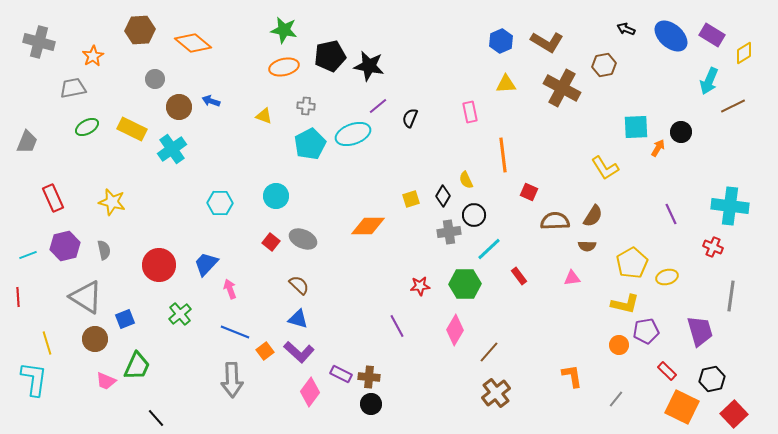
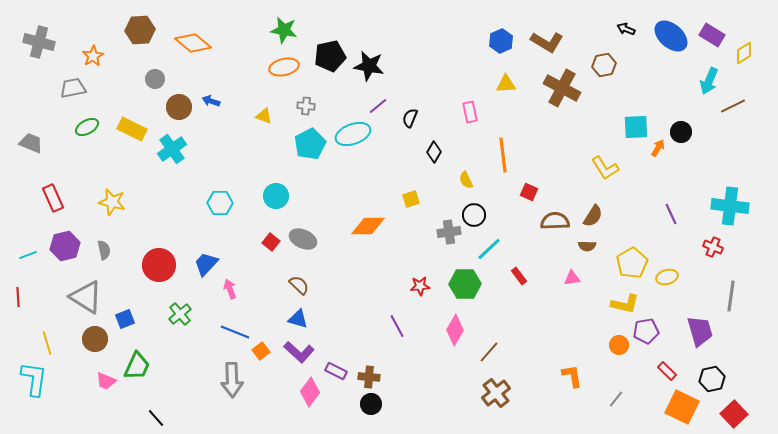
gray trapezoid at (27, 142): moved 4 px right, 1 px down; rotated 90 degrees counterclockwise
black diamond at (443, 196): moved 9 px left, 44 px up
orange square at (265, 351): moved 4 px left
purple rectangle at (341, 374): moved 5 px left, 3 px up
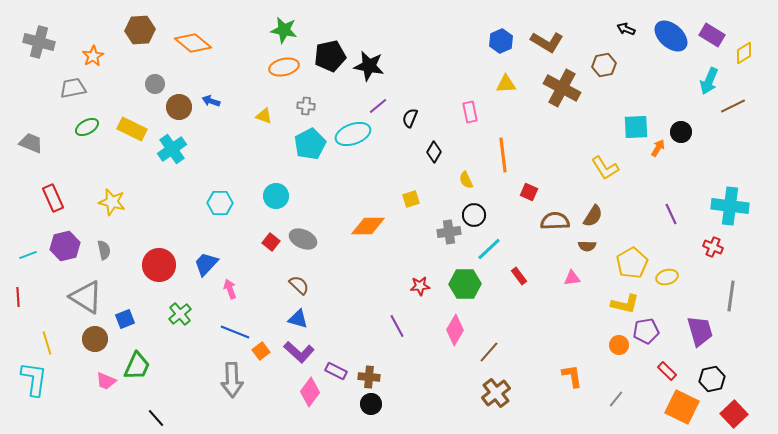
gray circle at (155, 79): moved 5 px down
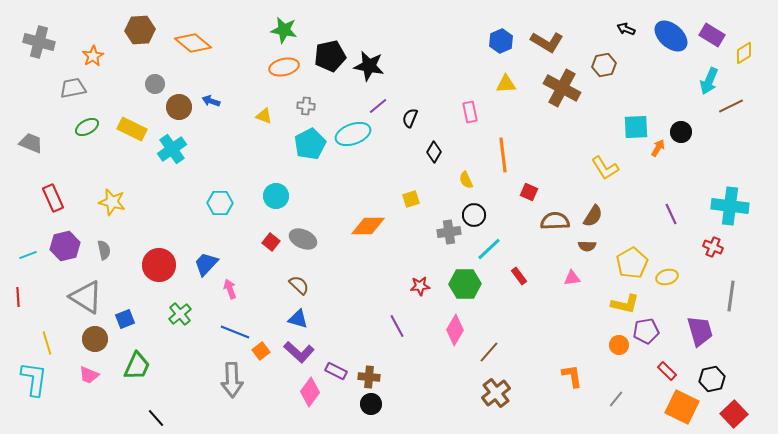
brown line at (733, 106): moved 2 px left
pink trapezoid at (106, 381): moved 17 px left, 6 px up
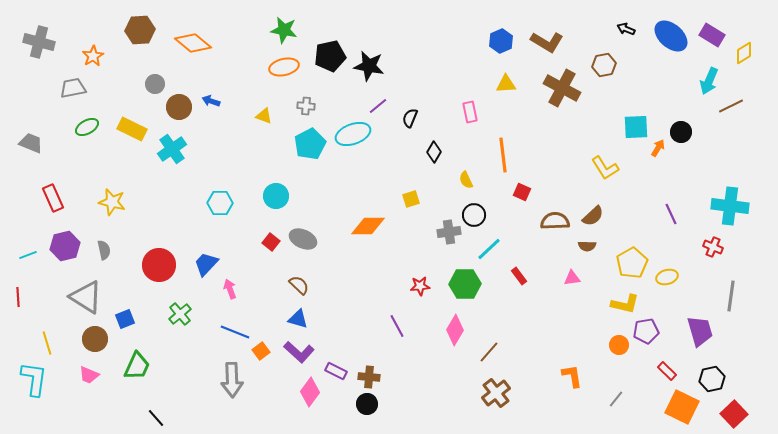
red square at (529, 192): moved 7 px left
brown semicircle at (593, 216): rotated 15 degrees clockwise
black circle at (371, 404): moved 4 px left
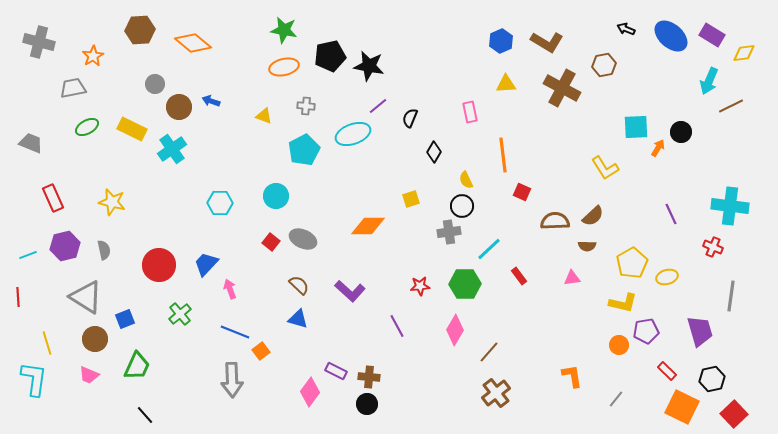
yellow diamond at (744, 53): rotated 25 degrees clockwise
cyan pentagon at (310, 144): moved 6 px left, 6 px down
black circle at (474, 215): moved 12 px left, 9 px up
yellow L-shape at (625, 304): moved 2 px left, 1 px up
purple L-shape at (299, 352): moved 51 px right, 61 px up
black line at (156, 418): moved 11 px left, 3 px up
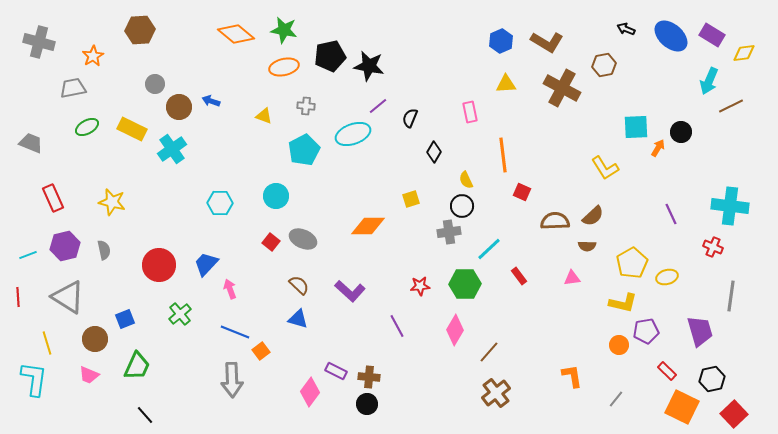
orange diamond at (193, 43): moved 43 px right, 9 px up
gray triangle at (86, 297): moved 18 px left
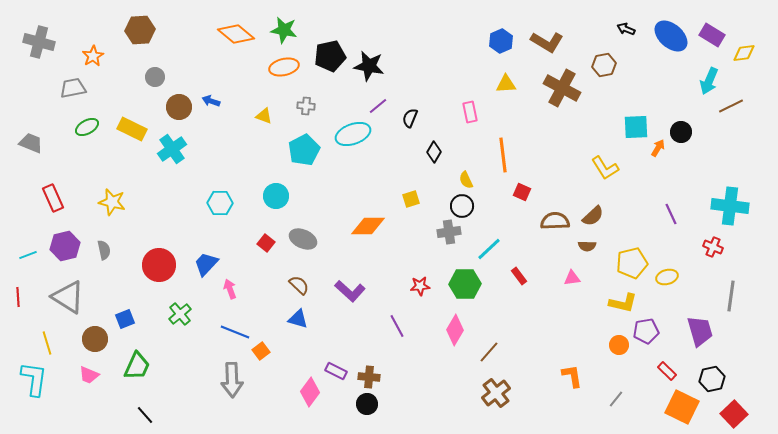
gray circle at (155, 84): moved 7 px up
red square at (271, 242): moved 5 px left, 1 px down
yellow pentagon at (632, 263): rotated 16 degrees clockwise
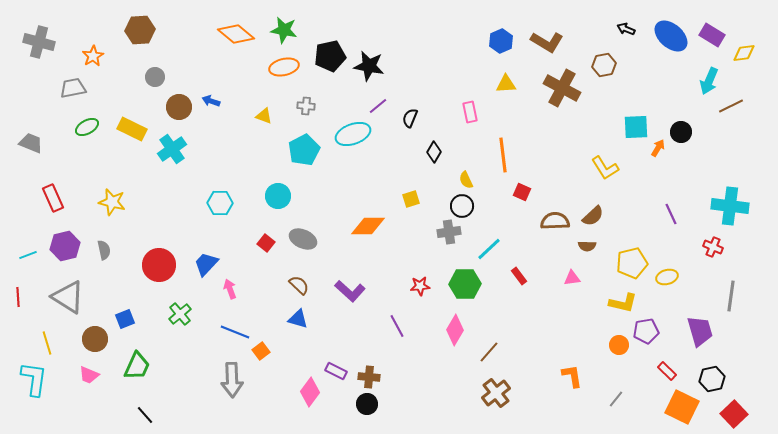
cyan circle at (276, 196): moved 2 px right
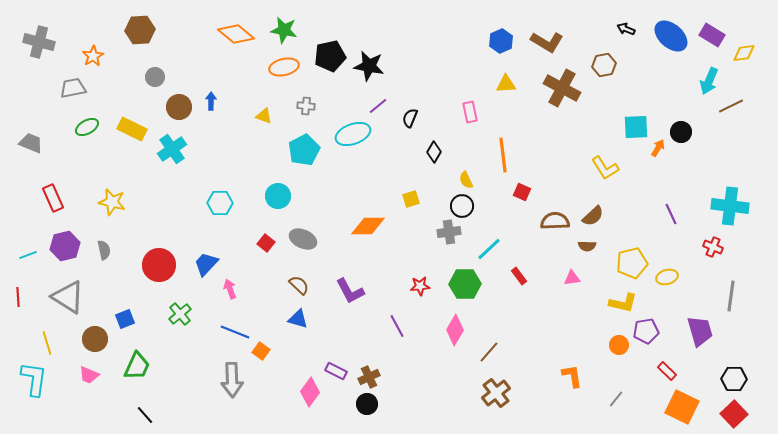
blue arrow at (211, 101): rotated 72 degrees clockwise
purple L-shape at (350, 291): rotated 20 degrees clockwise
orange square at (261, 351): rotated 18 degrees counterclockwise
brown cross at (369, 377): rotated 30 degrees counterclockwise
black hexagon at (712, 379): moved 22 px right; rotated 15 degrees clockwise
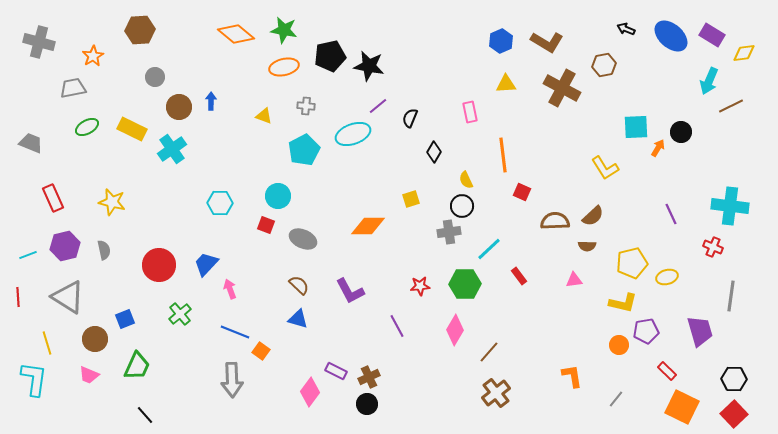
red square at (266, 243): moved 18 px up; rotated 18 degrees counterclockwise
pink triangle at (572, 278): moved 2 px right, 2 px down
